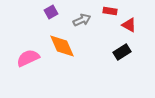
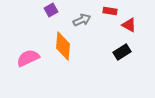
purple square: moved 2 px up
orange diamond: moved 1 px right; rotated 28 degrees clockwise
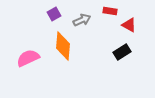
purple square: moved 3 px right, 4 px down
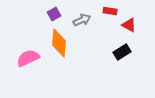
orange diamond: moved 4 px left, 3 px up
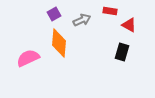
black rectangle: rotated 42 degrees counterclockwise
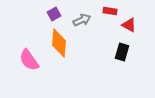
pink semicircle: moved 1 px right, 2 px down; rotated 100 degrees counterclockwise
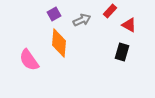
red rectangle: rotated 56 degrees counterclockwise
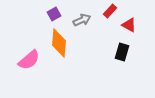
pink semicircle: rotated 95 degrees counterclockwise
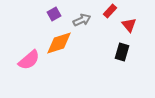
red triangle: rotated 21 degrees clockwise
orange diamond: rotated 68 degrees clockwise
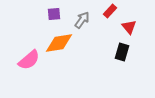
purple square: rotated 24 degrees clockwise
gray arrow: rotated 30 degrees counterclockwise
red triangle: moved 2 px down
orange diamond: rotated 8 degrees clockwise
